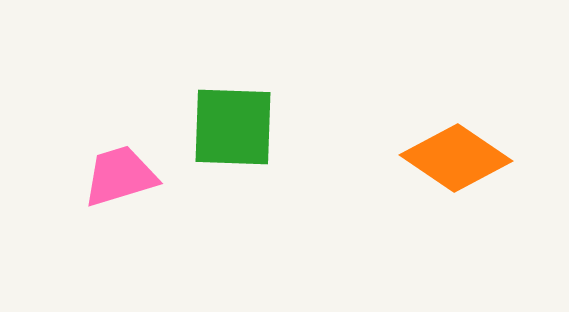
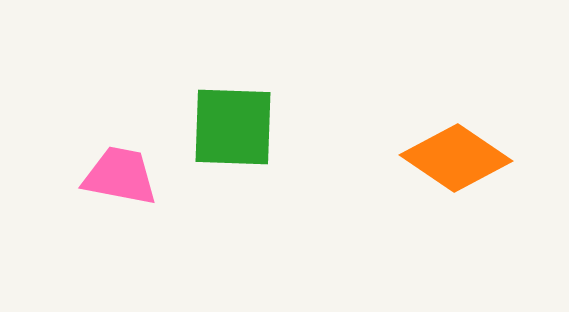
pink trapezoid: rotated 28 degrees clockwise
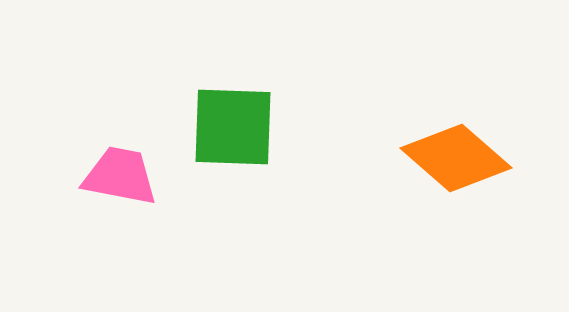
orange diamond: rotated 7 degrees clockwise
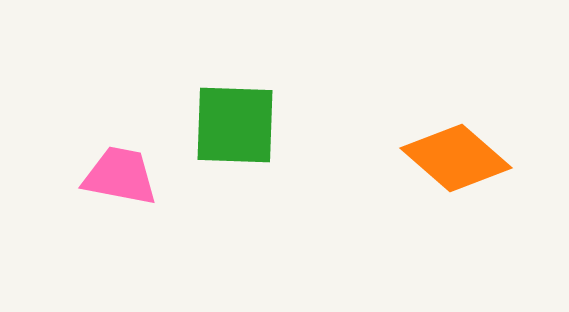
green square: moved 2 px right, 2 px up
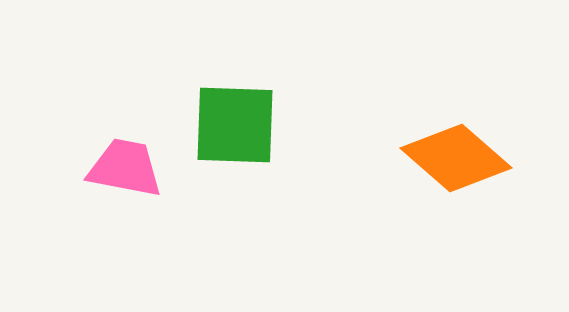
pink trapezoid: moved 5 px right, 8 px up
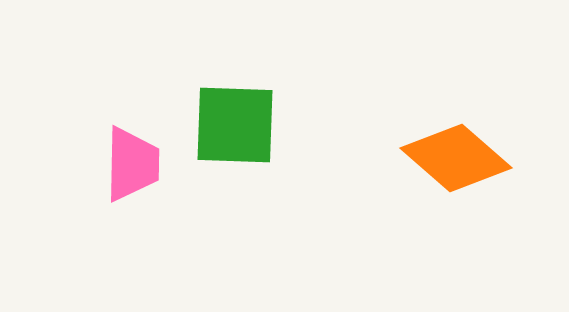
pink trapezoid: moved 7 px right, 4 px up; rotated 80 degrees clockwise
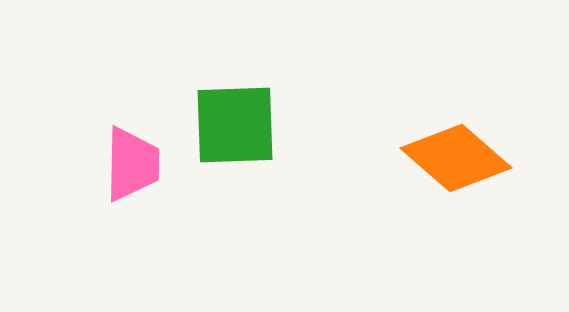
green square: rotated 4 degrees counterclockwise
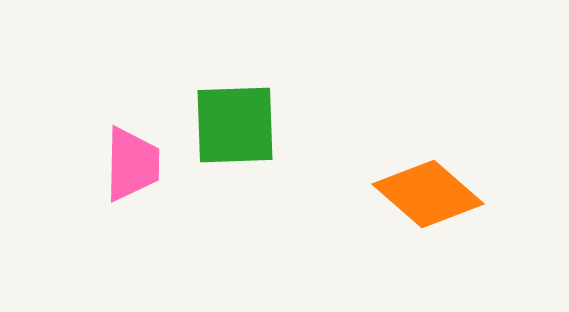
orange diamond: moved 28 px left, 36 px down
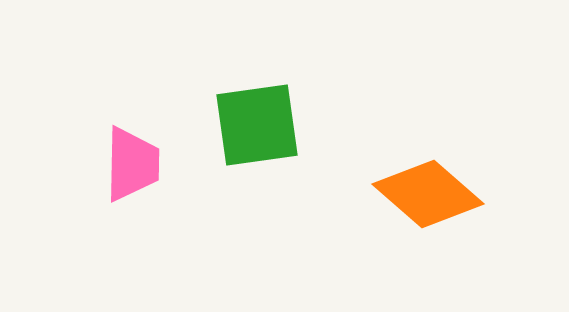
green square: moved 22 px right; rotated 6 degrees counterclockwise
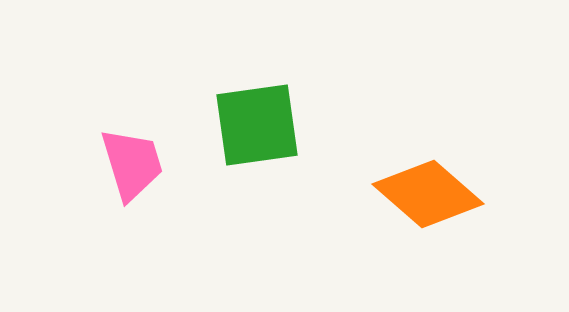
pink trapezoid: rotated 18 degrees counterclockwise
